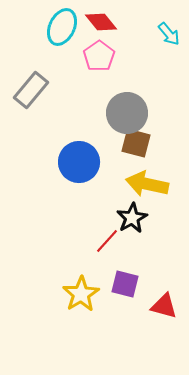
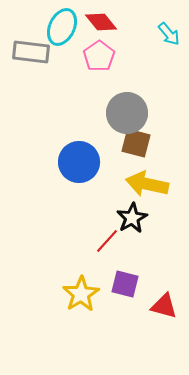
gray rectangle: moved 38 px up; rotated 57 degrees clockwise
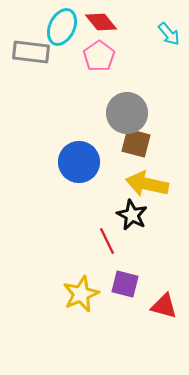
black star: moved 3 px up; rotated 16 degrees counterclockwise
red line: rotated 68 degrees counterclockwise
yellow star: rotated 9 degrees clockwise
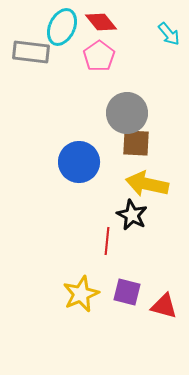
brown square: rotated 12 degrees counterclockwise
red line: rotated 32 degrees clockwise
purple square: moved 2 px right, 8 px down
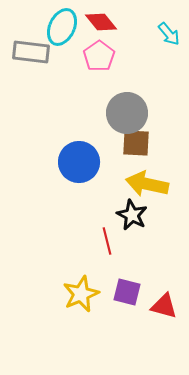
red line: rotated 20 degrees counterclockwise
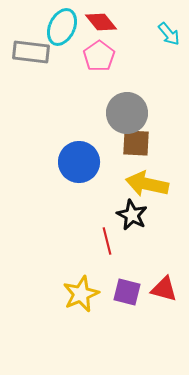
red triangle: moved 17 px up
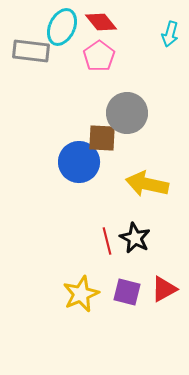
cyan arrow: moved 1 px right; rotated 55 degrees clockwise
gray rectangle: moved 1 px up
brown square: moved 34 px left, 5 px up
black star: moved 3 px right, 23 px down
red triangle: rotated 44 degrees counterclockwise
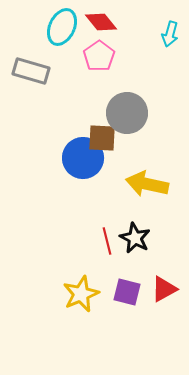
gray rectangle: moved 20 px down; rotated 9 degrees clockwise
blue circle: moved 4 px right, 4 px up
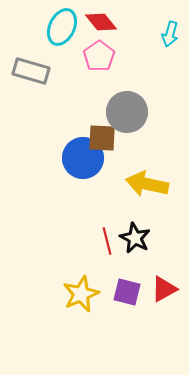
gray circle: moved 1 px up
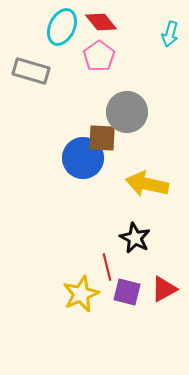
red line: moved 26 px down
